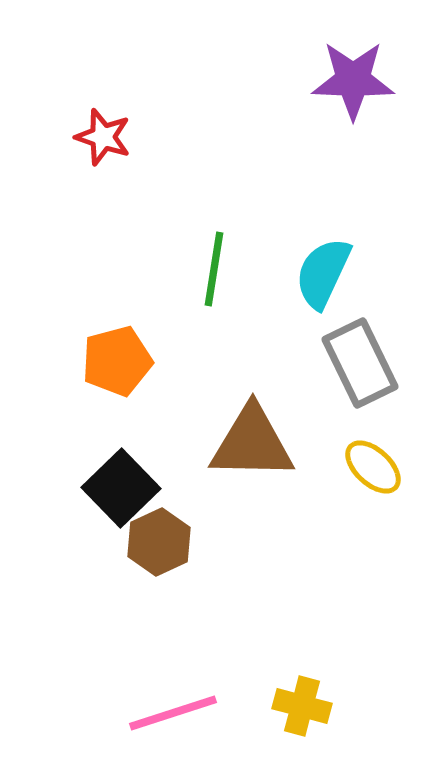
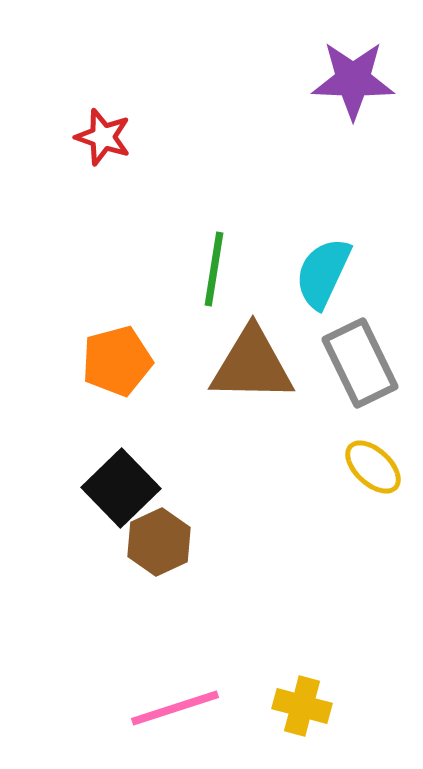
brown triangle: moved 78 px up
pink line: moved 2 px right, 5 px up
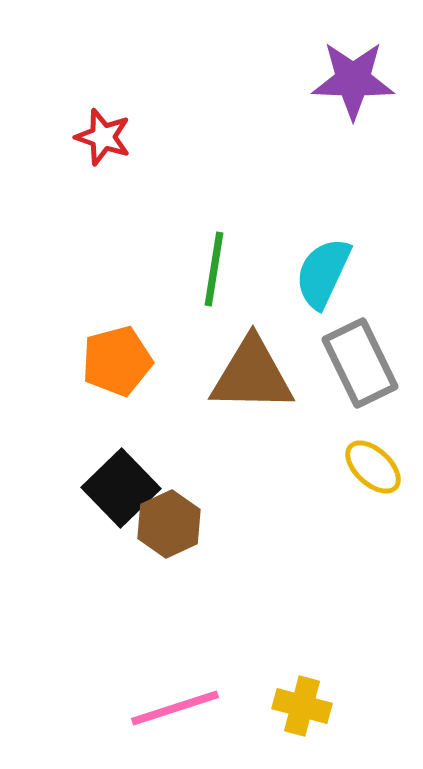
brown triangle: moved 10 px down
brown hexagon: moved 10 px right, 18 px up
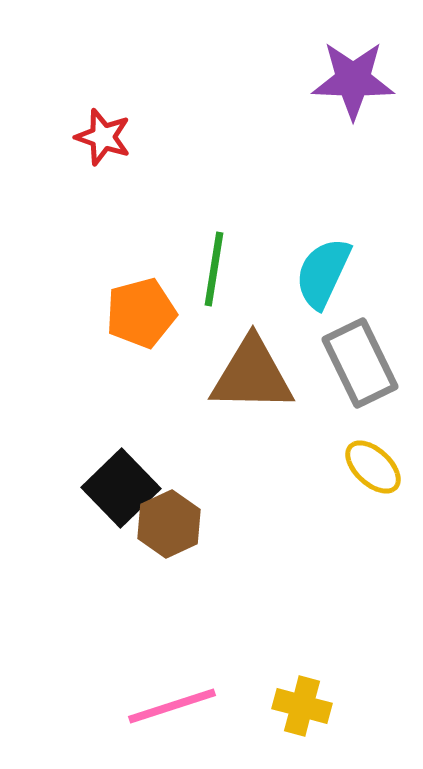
orange pentagon: moved 24 px right, 48 px up
pink line: moved 3 px left, 2 px up
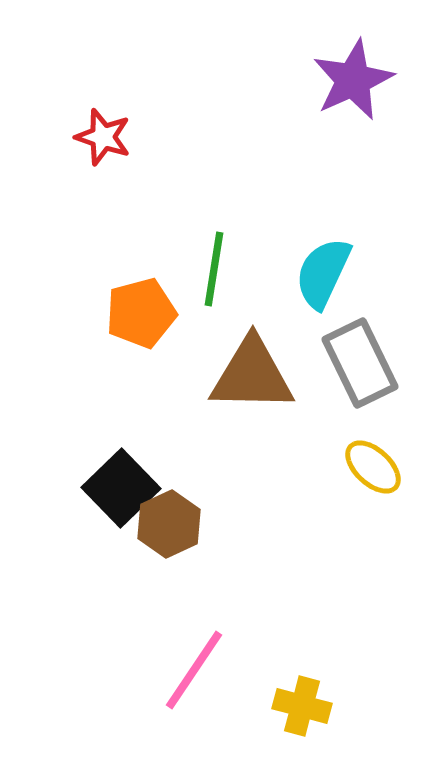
purple star: rotated 26 degrees counterclockwise
pink line: moved 22 px right, 36 px up; rotated 38 degrees counterclockwise
